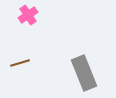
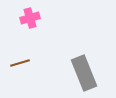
pink cross: moved 2 px right, 3 px down; rotated 18 degrees clockwise
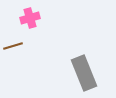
brown line: moved 7 px left, 17 px up
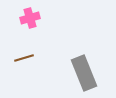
brown line: moved 11 px right, 12 px down
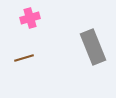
gray rectangle: moved 9 px right, 26 px up
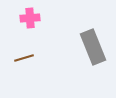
pink cross: rotated 12 degrees clockwise
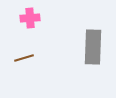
gray rectangle: rotated 24 degrees clockwise
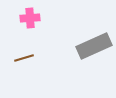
gray rectangle: moved 1 px right, 1 px up; rotated 64 degrees clockwise
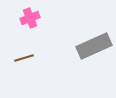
pink cross: rotated 18 degrees counterclockwise
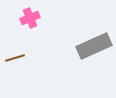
brown line: moved 9 px left
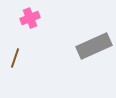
brown line: rotated 54 degrees counterclockwise
